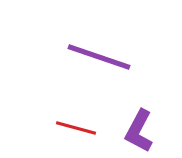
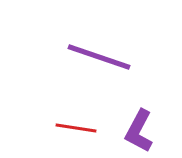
red line: rotated 6 degrees counterclockwise
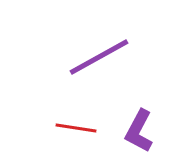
purple line: rotated 48 degrees counterclockwise
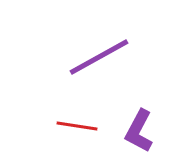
red line: moved 1 px right, 2 px up
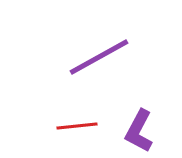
red line: rotated 15 degrees counterclockwise
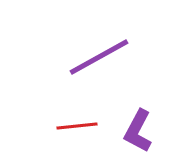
purple L-shape: moved 1 px left
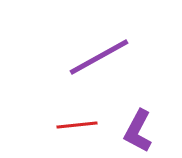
red line: moved 1 px up
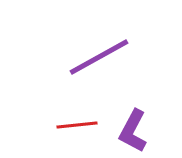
purple L-shape: moved 5 px left
